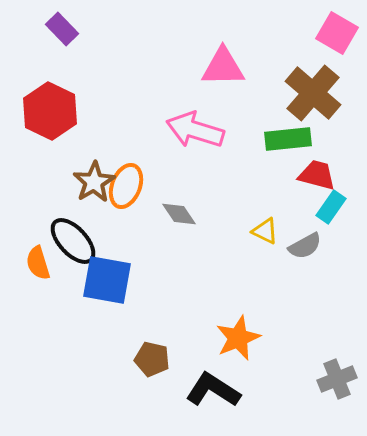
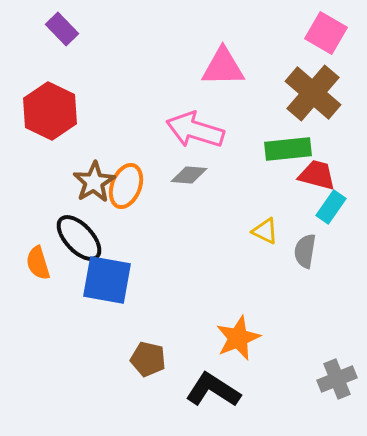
pink square: moved 11 px left
green rectangle: moved 10 px down
gray diamond: moved 10 px right, 39 px up; rotated 51 degrees counterclockwise
black ellipse: moved 6 px right, 3 px up
gray semicircle: moved 5 px down; rotated 128 degrees clockwise
brown pentagon: moved 4 px left
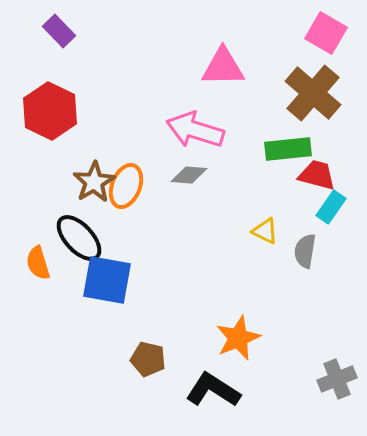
purple rectangle: moved 3 px left, 2 px down
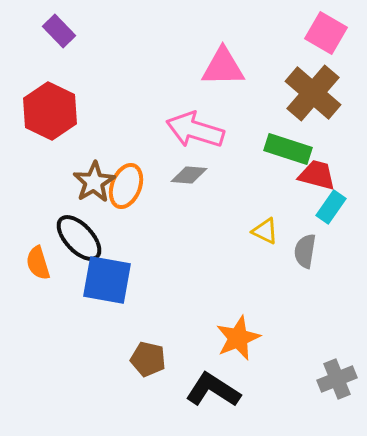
green rectangle: rotated 24 degrees clockwise
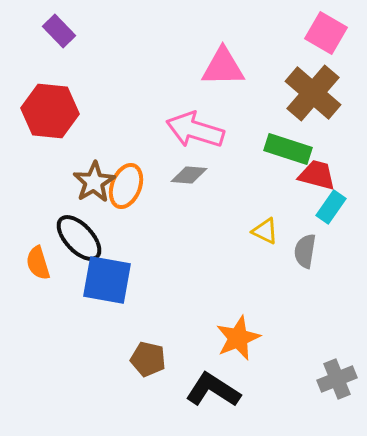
red hexagon: rotated 20 degrees counterclockwise
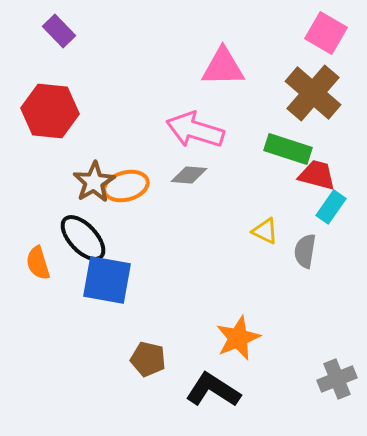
orange ellipse: rotated 54 degrees clockwise
black ellipse: moved 4 px right
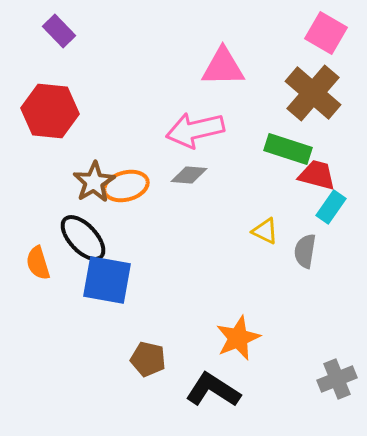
pink arrow: rotated 30 degrees counterclockwise
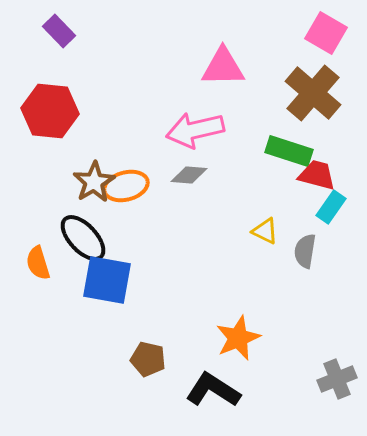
green rectangle: moved 1 px right, 2 px down
